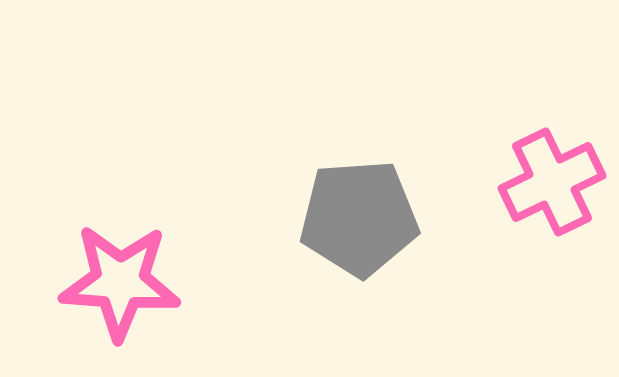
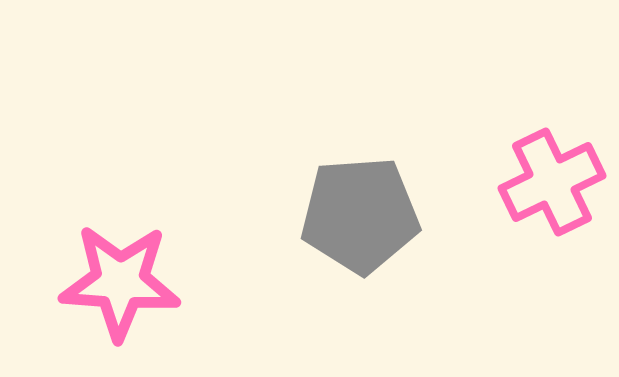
gray pentagon: moved 1 px right, 3 px up
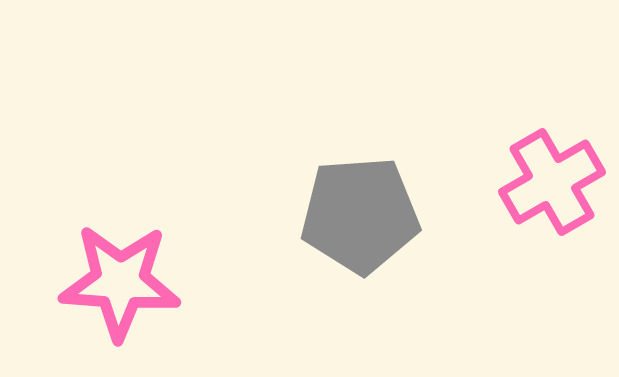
pink cross: rotated 4 degrees counterclockwise
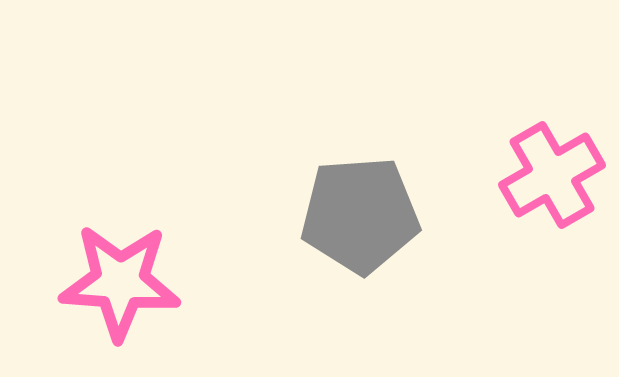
pink cross: moved 7 px up
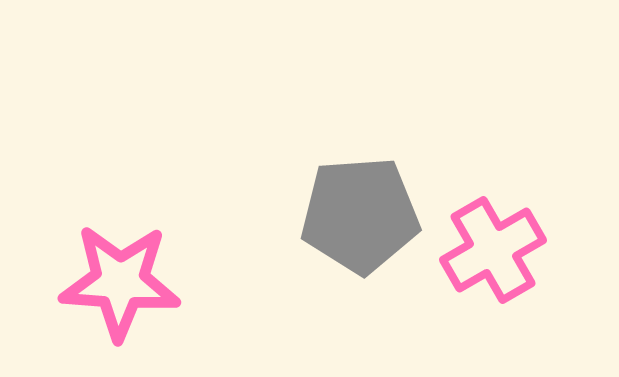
pink cross: moved 59 px left, 75 px down
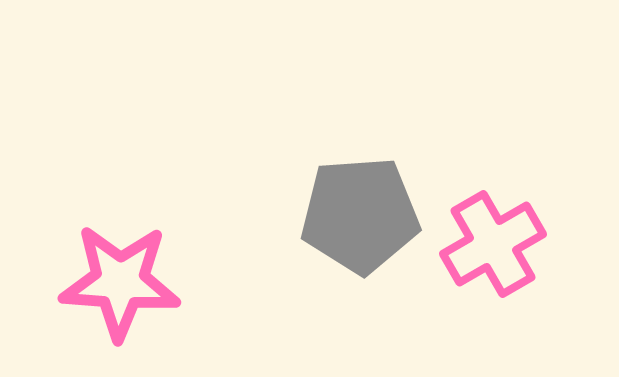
pink cross: moved 6 px up
